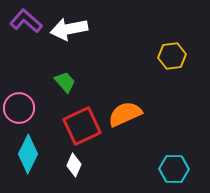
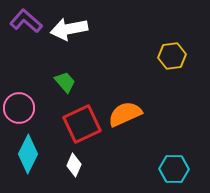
red square: moved 2 px up
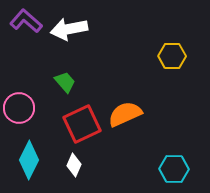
yellow hexagon: rotated 8 degrees clockwise
cyan diamond: moved 1 px right, 6 px down
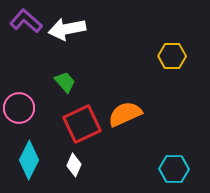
white arrow: moved 2 px left
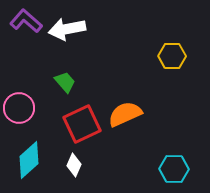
cyan diamond: rotated 21 degrees clockwise
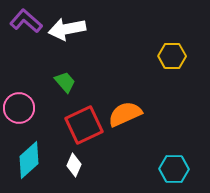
red square: moved 2 px right, 1 px down
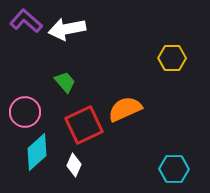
yellow hexagon: moved 2 px down
pink circle: moved 6 px right, 4 px down
orange semicircle: moved 5 px up
cyan diamond: moved 8 px right, 8 px up
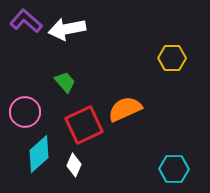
cyan diamond: moved 2 px right, 2 px down
